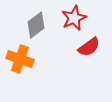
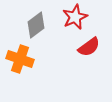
red star: moved 1 px right, 1 px up
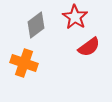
red star: rotated 15 degrees counterclockwise
orange cross: moved 4 px right, 4 px down
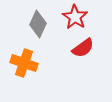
gray diamond: moved 2 px right, 1 px up; rotated 28 degrees counterclockwise
red semicircle: moved 6 px left, 1 px down
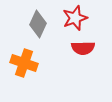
red star: moved 1 px down; rotated 20 degrees clockwise
red semicircle: rotated 35 degrees clockwise
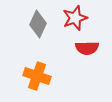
red semicircle: moved 4 px right
orange cross: moved 13 px right, 13 px down
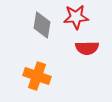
red star: moved 1 px right, 1 px up; rotated 15 degrees clockwise
gray diamond: moved 4 px right, 1 px down; rotated 16 degrees counterclockwise
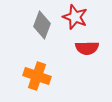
red star: moved 1 px left; rotated 25 degrees clockwise
gray diamond: rotated 12 degrees clockwise
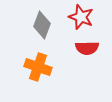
red star: moved 6 px right
orange cross: moved 1 px right, 9 px up
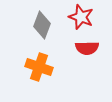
orange cross: moved 1 px right
